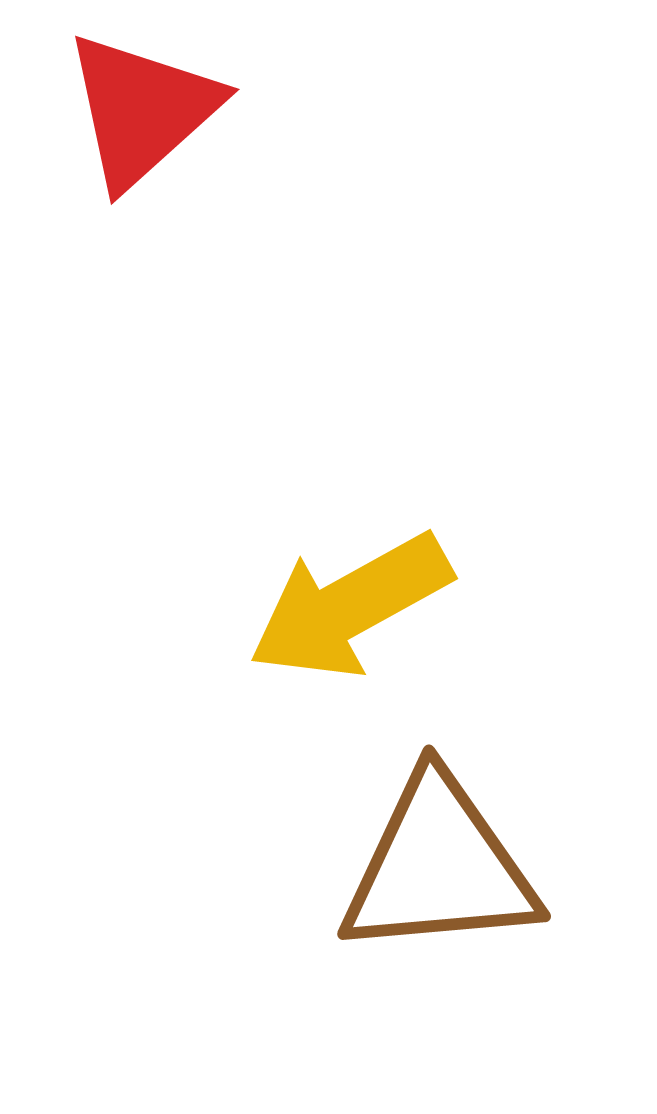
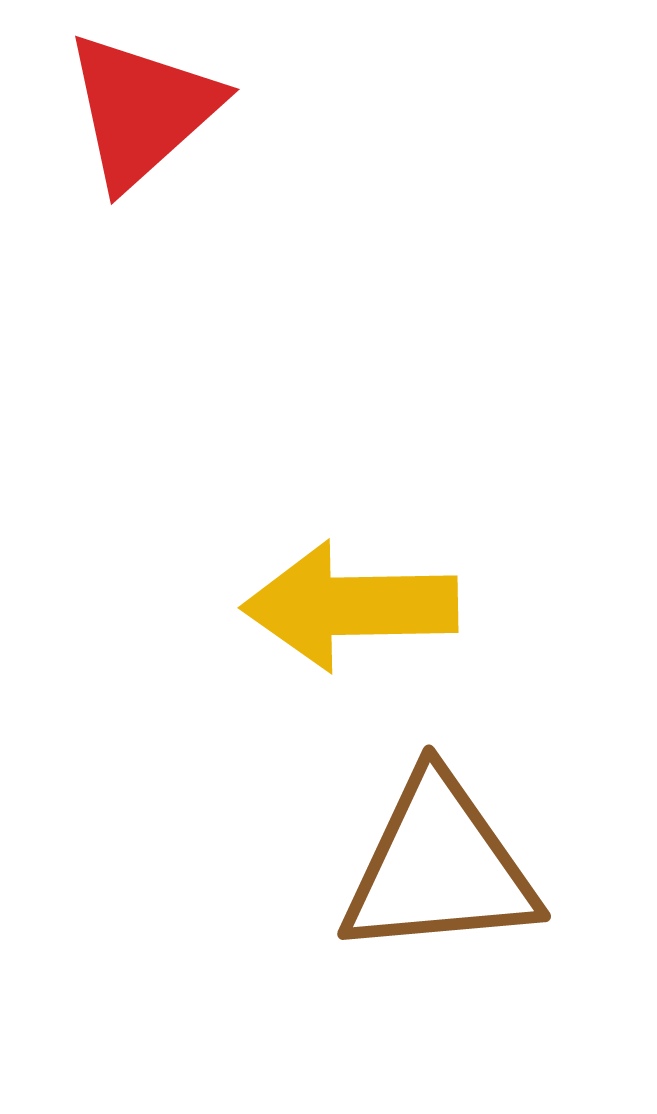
yellow arrow: rotated 28 degrees clockwise
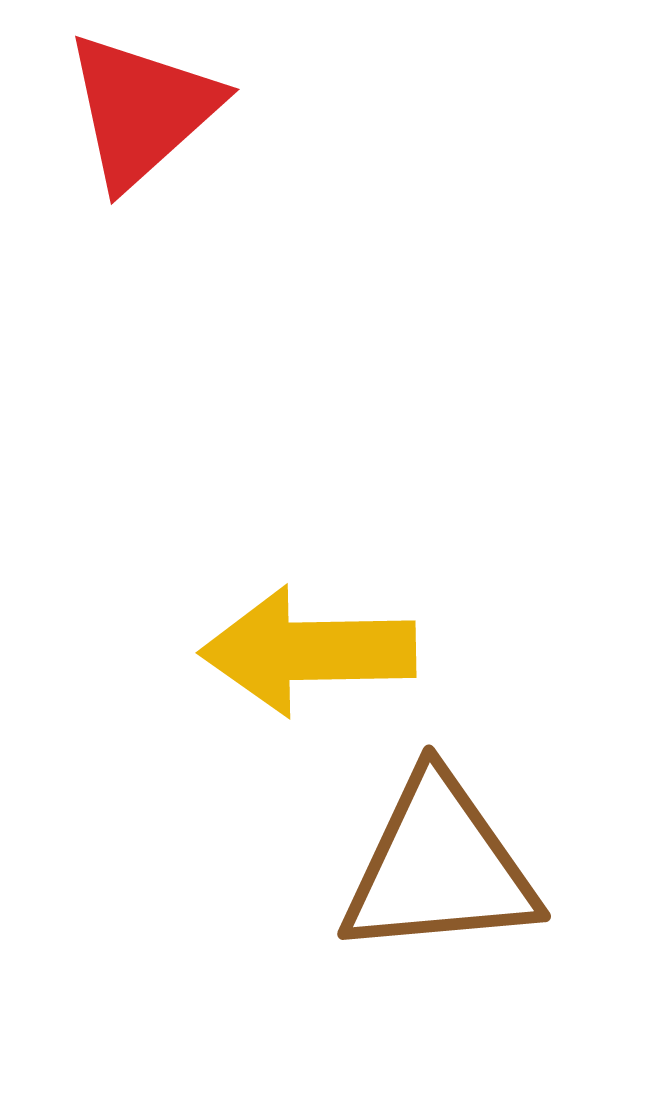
yellow arrow: moved 42 px left, 45 px down
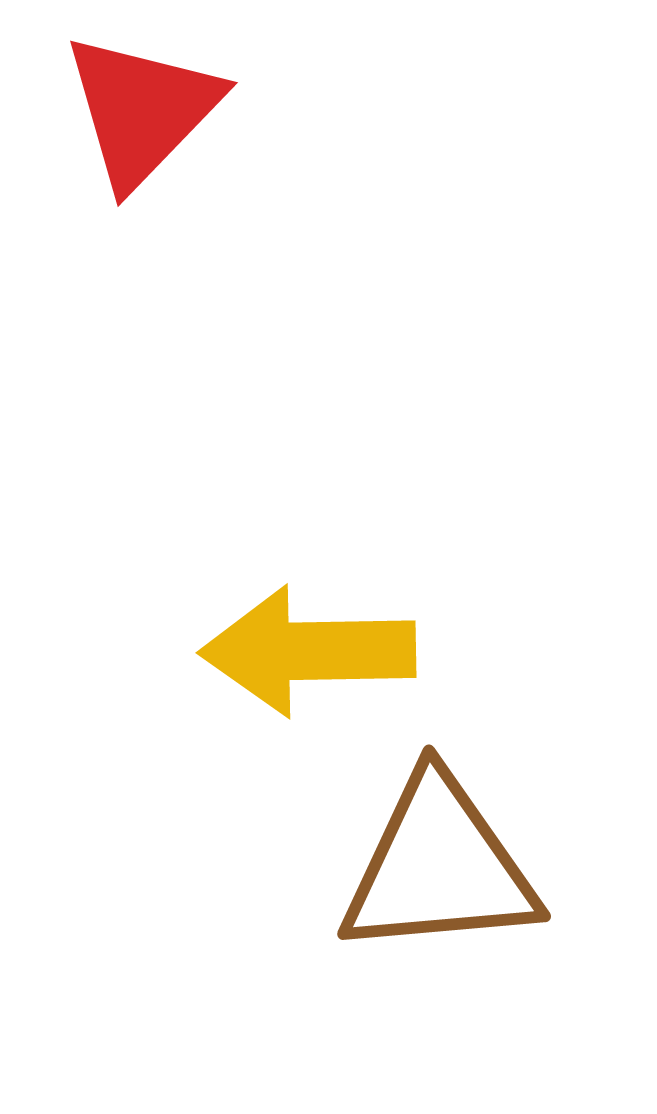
red triangle: rotated 4 degrees counterclockwise
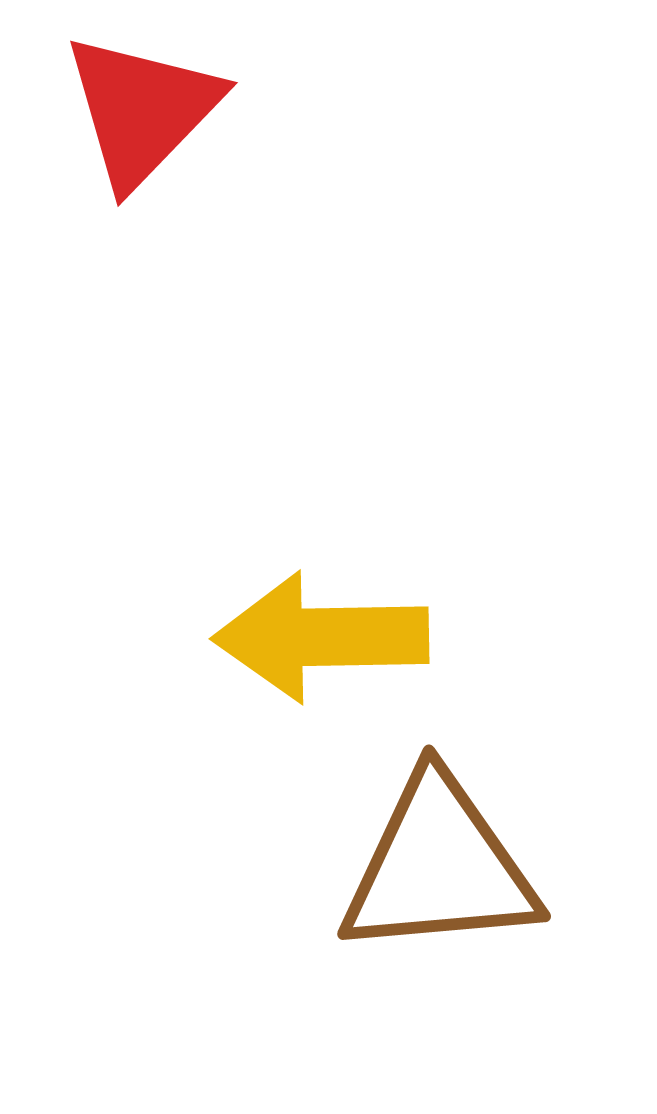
yellow arrow: moved 13 px right, 14 px up
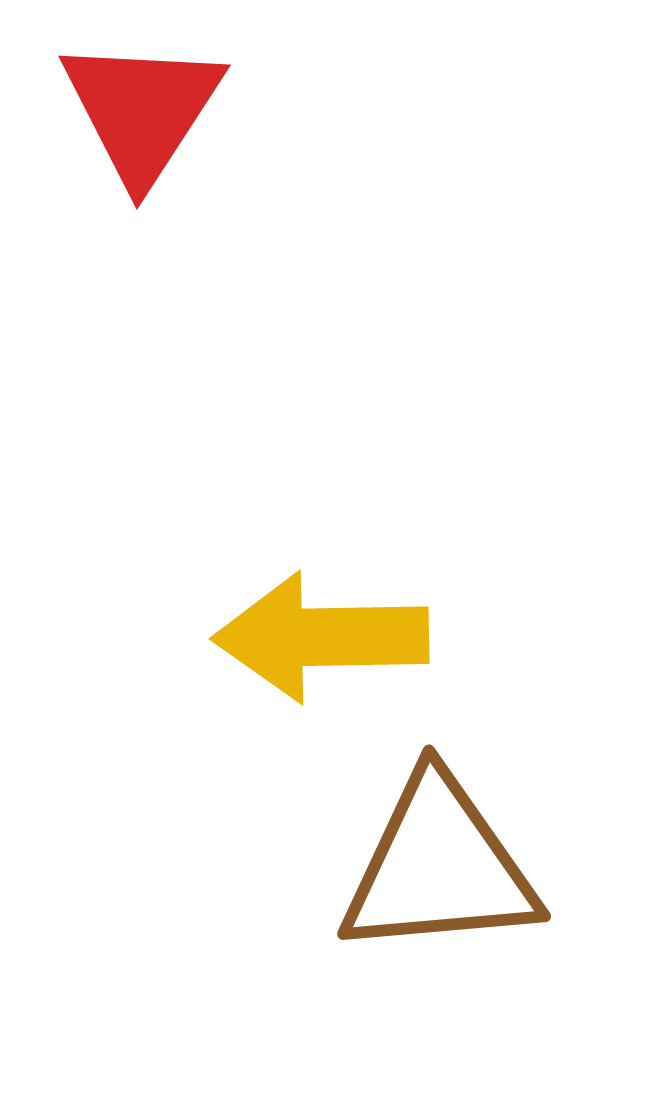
red triangle: rotated 11 degrees counterclockwise
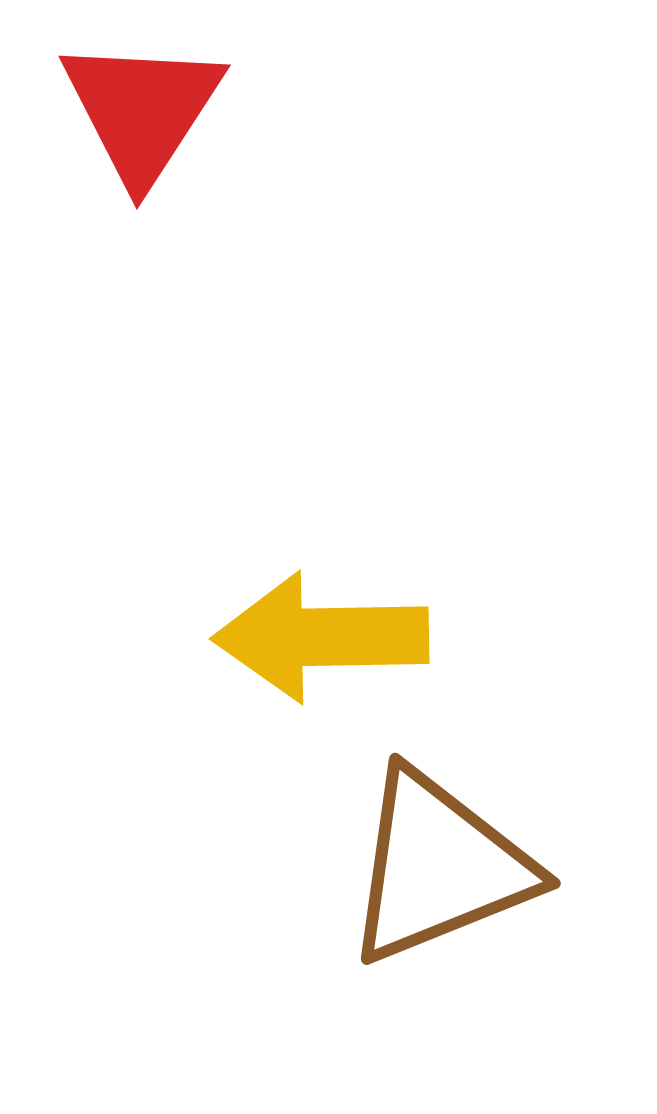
brown triangle: rotated 17 degrees counterclockwise
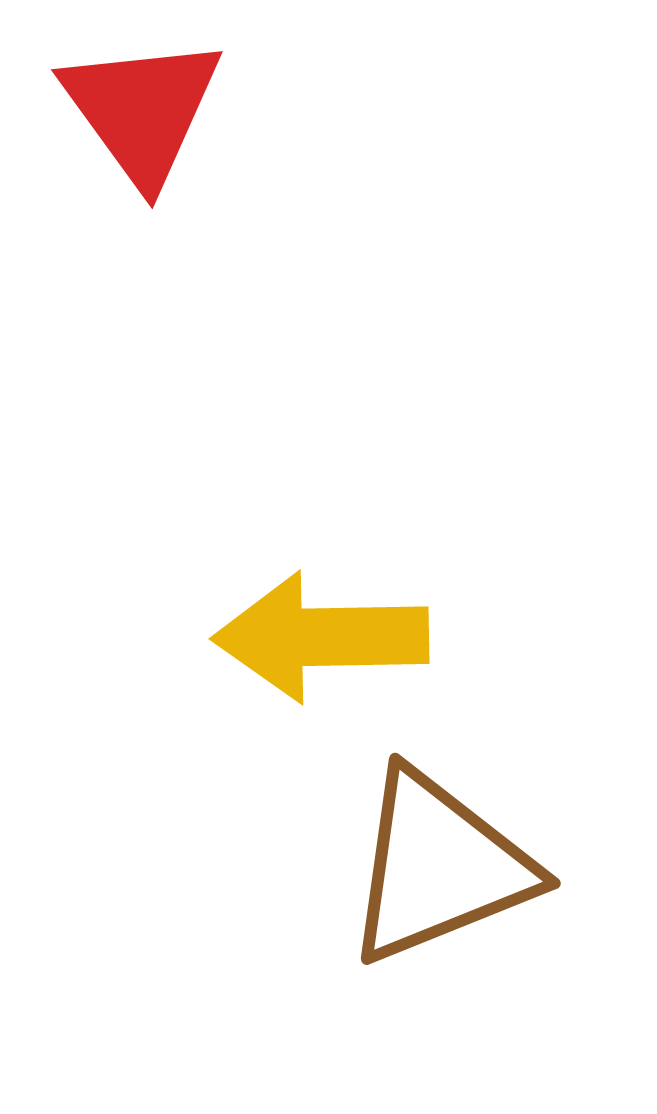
red triangle: rotated 9 degrees counterclockwise
